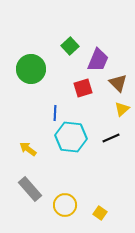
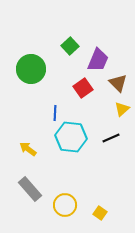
red square: rotated 18 degrees counterclockwise
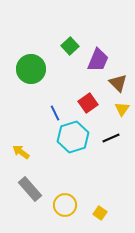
red square: moved 5 px right, 15 px down
yellow triangle: rotated 14 degrees counterclockwise
blue line: rotated 28 degrees counterclockwise
cyan hexagon: moved 2 px right; rotated 24 degrees counterclockwise
yellow arrow: moved 7 px left, 3 px down
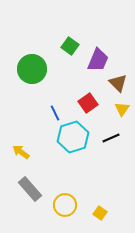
green square: rotated 12 degrees counterclockwise
green circle: moved 1 px right
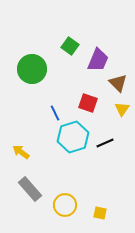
red square: rotated 36 degrees counterclockwise
black line: moved 6 px left, 5 px down
yellow square: rotated 24 degrees counterclockwise
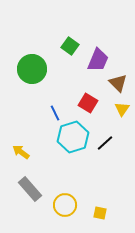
red square: rotated 12 degrees clockwise
black line: rotated 18 degrees counterclockwise
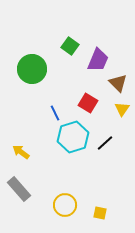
gray rectangle: moved 11 px left
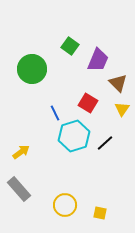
cyan hexagon: moved 1 px right, 1 px up
yellow arrow: rotated 108 degrees clockwise
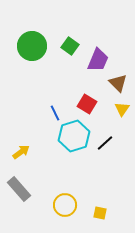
green circle: moved 23 px up
red square: moved 1 px left, 1 px down
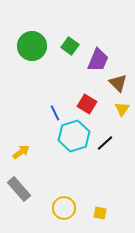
yellow circle: moved 1 px left, 3 px down
